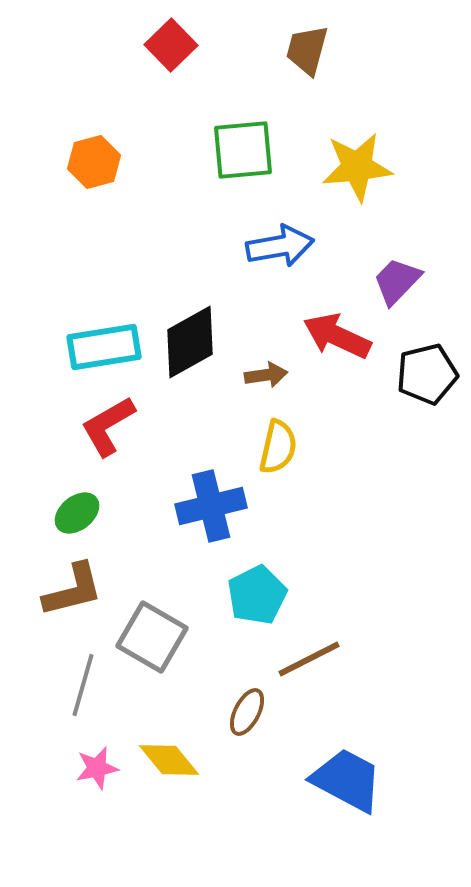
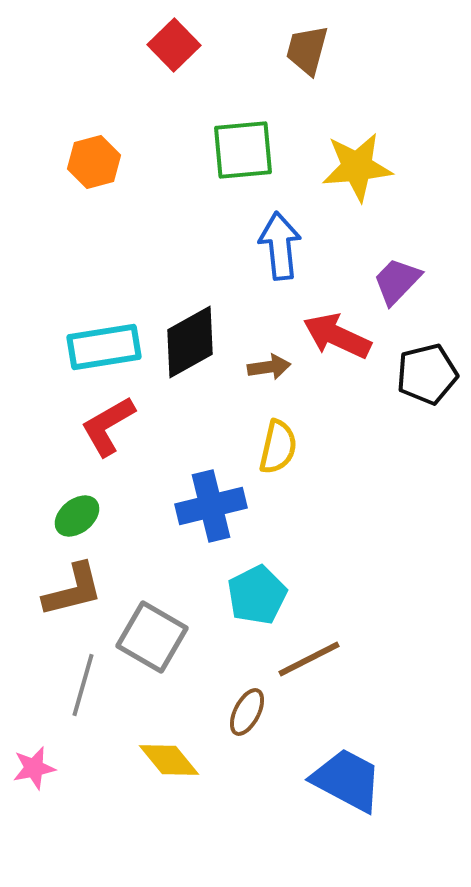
red square: moved 3 px right
blue arrow: rotated 86 degrees counterclockwise
brown arrow: moved 3 px right, 8 px up
green ellipse: moved 3 px down
pink star: moved 63 px left
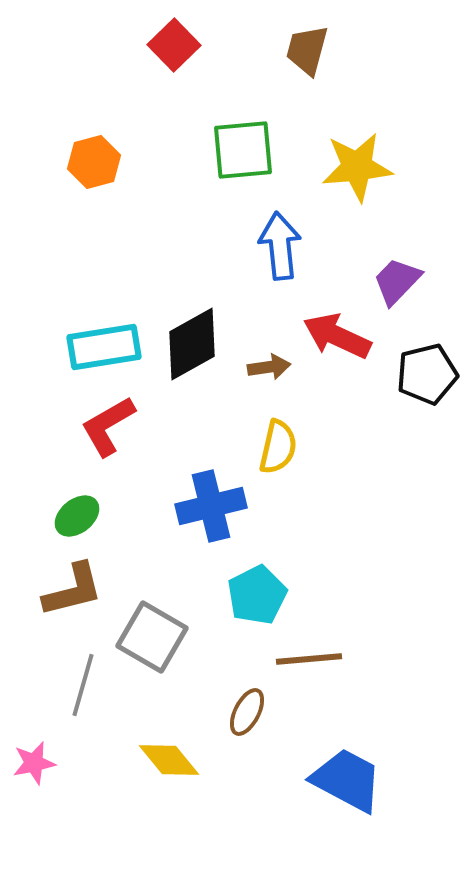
black diamond: moved 2 px right, 2 px down
brown line: rotated 22 degrees clockwise
pink star: moved 5 px up
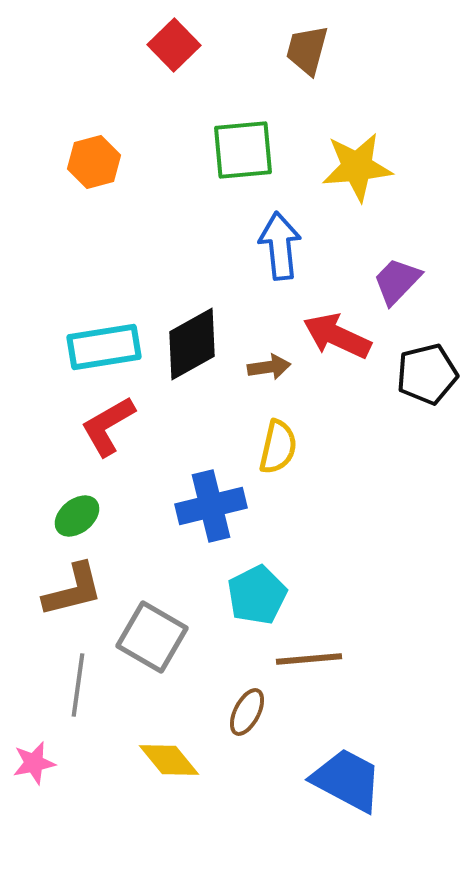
gray line: moved 5 px left; rotated 8 degrees counterclockwise
